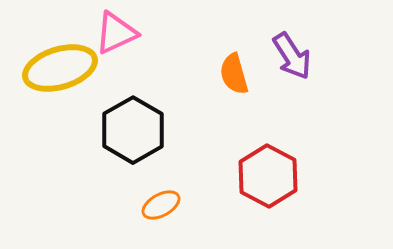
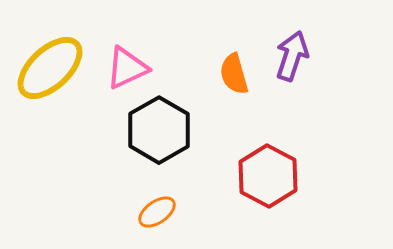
pink triangle: moved 11 px right, 35 px down
purple arrow: rotated 129 degrees counterclockwise
yellow ellipse: moved 10 px left; rotated 26 degrees counterclockwise
black hexagon: moved 26 px right
orange ellipse: moved 4 px left, 7 px down; rotated 6 degrees counterclockwise
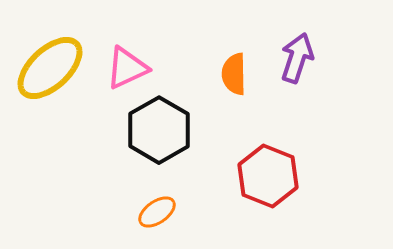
purple arrow: moved 5 px right, 2 px down
orange semicircle: rotated 15 degrees clockwise
red hexagon: rotated 6 degrees counterclockwise
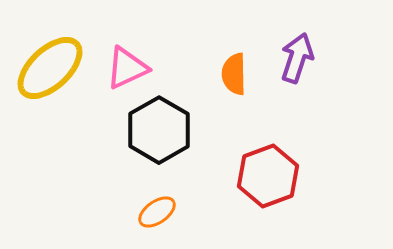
red hexagon: rotated 18 degrees clockwise
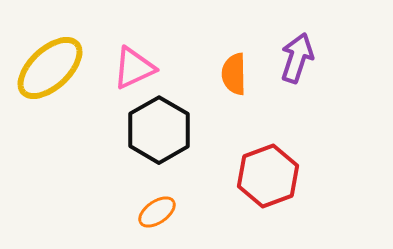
pink triangle: moved 7 px right
